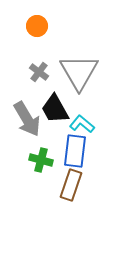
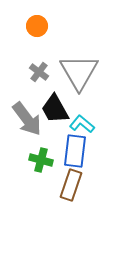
gray arrow: rotated 6 degrees counterclockwise
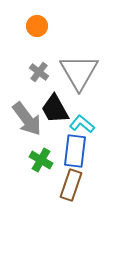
green cross: rotated 15 degrees clockwise
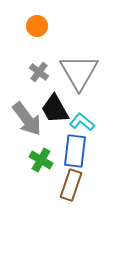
cyan L-shape: moved 2 px up
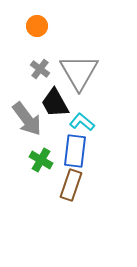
gray cross: moved 1 px right, 3 px up
black trapezoid: moved 6 px up
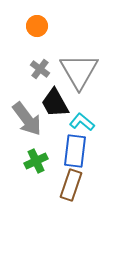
gray triangle: moved 1 px up
green cross: moved 5 px left, 1 px down; rotated 35 degrees clockwise
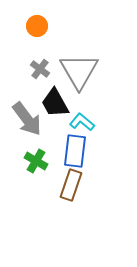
green cross: rotated 35 degrees counterclockwise
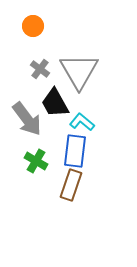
orange circle: moved 4 px left
